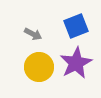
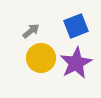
gray arrow: moved 2 px left, 3 px up; rotated 66 degrees counterclockwise
yellow circle: moved 2 px right, 9 px up
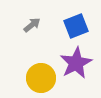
gray arrow: moved 1 px right, 6 px up
yellow circle: moved 20 px down
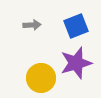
gray arrow: rotated 36 degrees clockwise
purple star: rotated 12 degrees clockwise
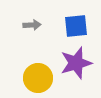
blue square: rotated 15 degrees clockwise
yellow circle: moved 3 px left
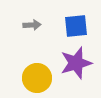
yellow circle: moved 1 px left
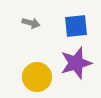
gray arrow: moved 1 px left, 2 px up; rotated 18 degrees clockwise
yellow circle: moved 1 px up
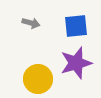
yellow circle: moved 1 px right, 2 px down
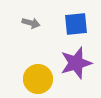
blue square: moved 2 px up
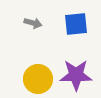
gray arrow: moved 2 px right
purple star: moved 12 px down; rotated 16 degrees clockwise
